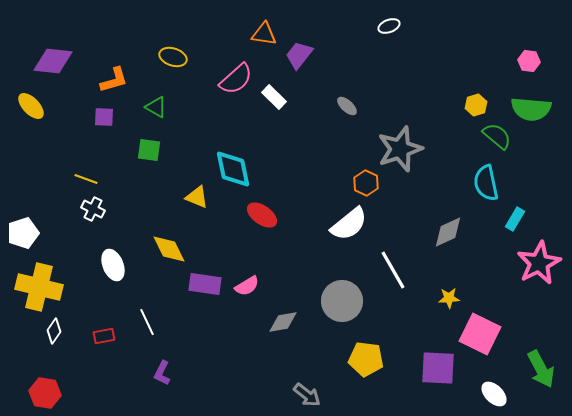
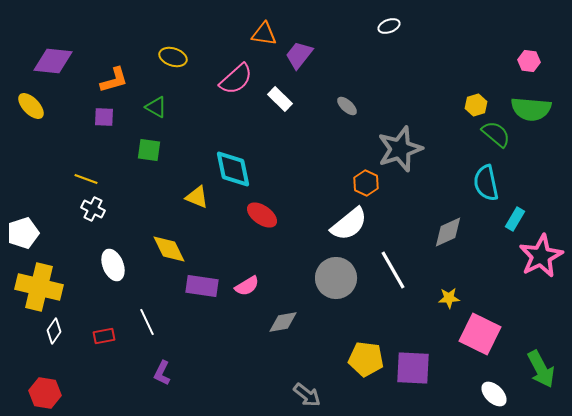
white rectangle at (274, 97): moved 6 px right, 2 px down
green semicircle at (497, 136): moved 1 px left, 2 px up
pink star at (539, 263): moved 2 px right, 7 px up
purple rectangle at (205, 284): moved 3 px left, 2 px down
gray circle at (342, 301): moved 6 px left, 23 px up
purple square at (438, 368): moved 25 px left
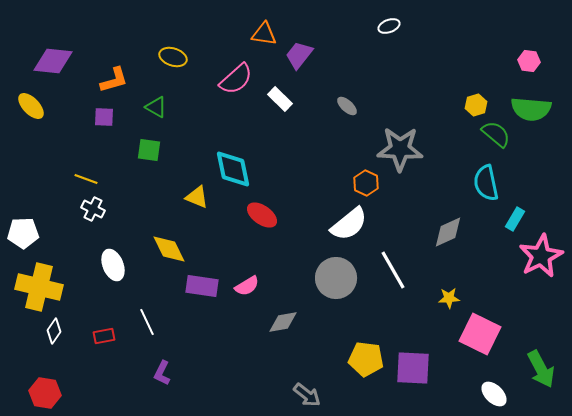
gray star at (400, 149): rotated 21 degrees clockwise
white pentagon at (23, 233): rotated 16 degrees clockwise
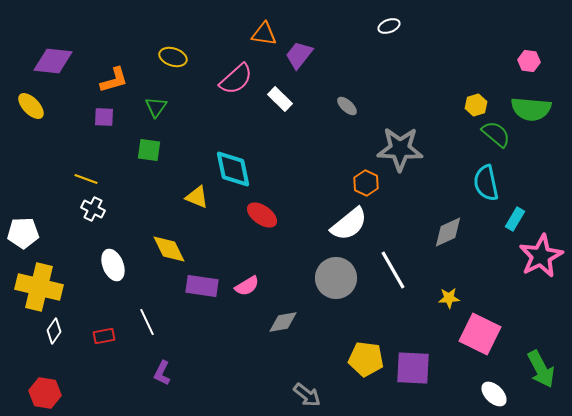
green triangle at (156, 107): rotated 35 degrees clockwise
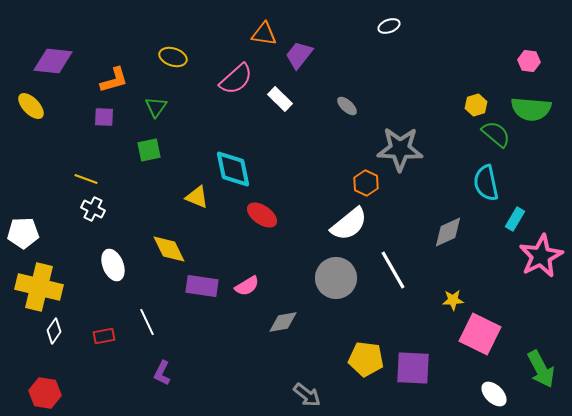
green square at (149, 150): rotated 20 degrees counterclockwise
yellow star at (449, 298): moved 4 px right, 2 px down
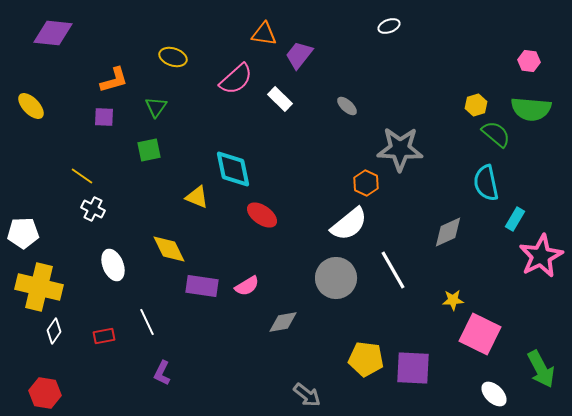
purple diamond at (53, 61): moved 28 px up
yellow line at (86, 179): moved 4 px left, 3 px up; rotated 15 degrees clockwise
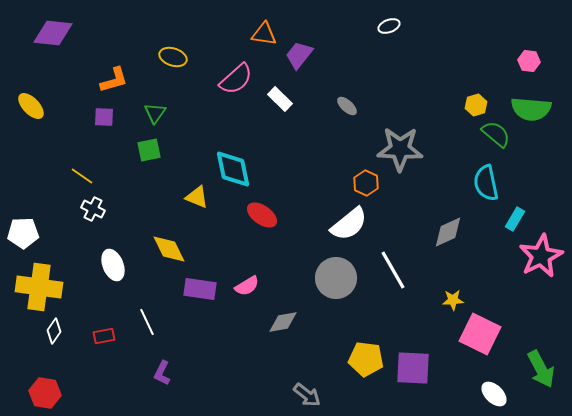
green triangle at (156, 107): moved 1 px left, 6 px down
purple rectangle at (202, 286): moved 2 px left, 3 px down
yellow cross at (39, 287): rotated 6 degrees counterclockwise
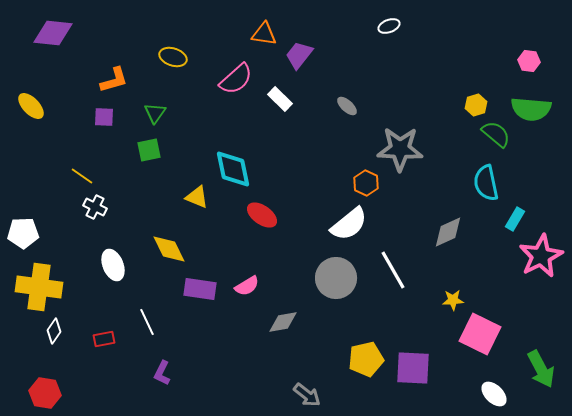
white cross at (93, 209): moved 2 px right, 2 px up
red rectangle at (104, 336): moved 3 px down
yellow pentagon at (366, 359): rotated 20 degrees counterclockwise
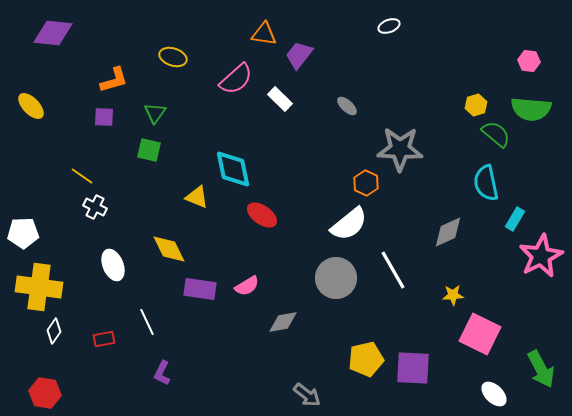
green square at (149, 150): rotated 25 degrees clockwise
yellow star at (453, 300): moved 5 px up
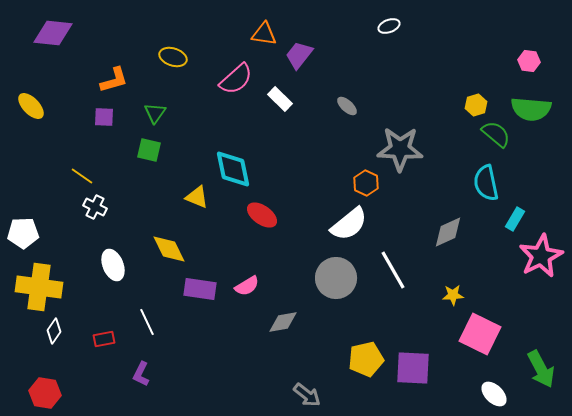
purple L-shape at (162, 373): moved 21 px left, 1 px down
